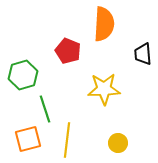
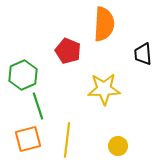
green hexagon: rotated 8 degrees counterclockwise
green line: moved 7 px left, 3 px up
yellow circle: moved 3 px down
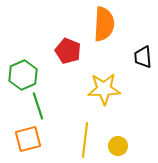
black trapezoid: moved 3 px down
yellow line: moved 18 px right
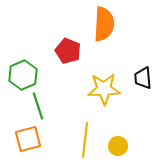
black trapezoid: moved 21 px down
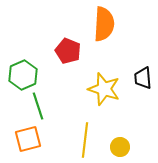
yellow star: rotated 20 degrees clockwise
yellow circle: moved 2 px right, 1 px down
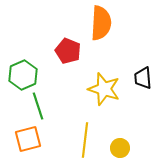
orange semicircle: moved 3 px left, 1 px up
yellow circle: moved 1 px down
